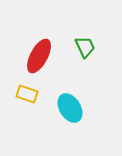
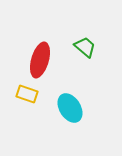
green trapezoid: rotated 25 degrees counterclockwise
red ellipse: moved 1 px right, 4 px down; rotated 12 degrees counterclockwise
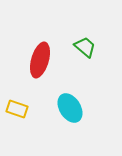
yellow rectangle: moved 10 px left, 15 px down
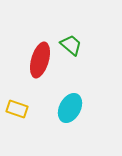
green trapezoid: moved 14 px left, 2 px up
cyan ellipse: rotated 60 degrees clockwise
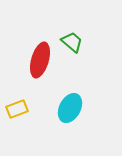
green trapezoid: moved 1 px right, 3 px up
yellow rectangle: rotated 40 degrees counterclockwise
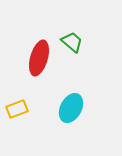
red ellipse: moved 1 px left, 2 px up
cyan ellipse: moved 1 px right
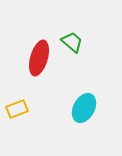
cyan ellipse: moved 13 px right
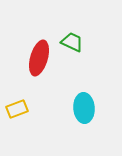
green trapezoid: rotated 15 degrees counterclockwise
cyan ellipse: rotated 32 degrees counterclockwise
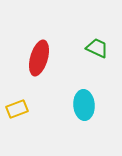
green trapezoid: moved 25 px right, 6 px down
cyan ellipse: moved 3 px up
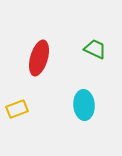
green trapezoid: moved 2 px left, 1 px down
